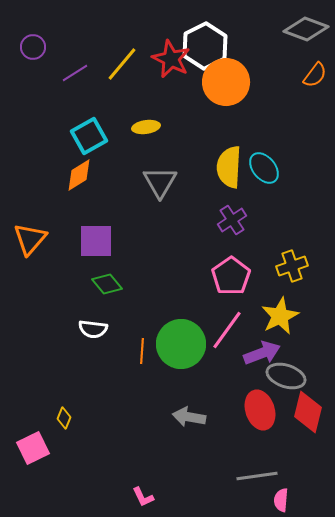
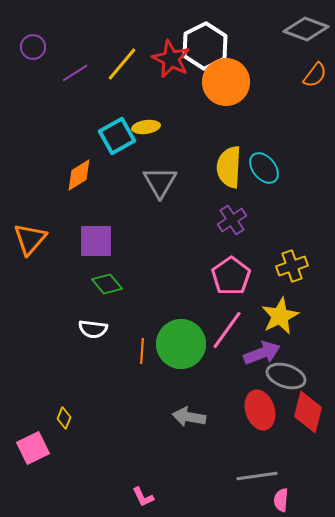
cyan square: moved 28 px right
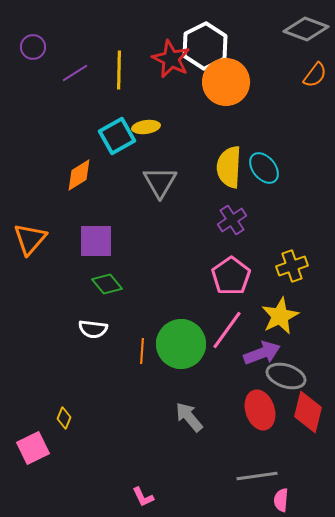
yellow line: moved 3 px left, 6 px down; rotated 39 degrees counterclockwise
gray arrow: rotated 40 degrees clockwise
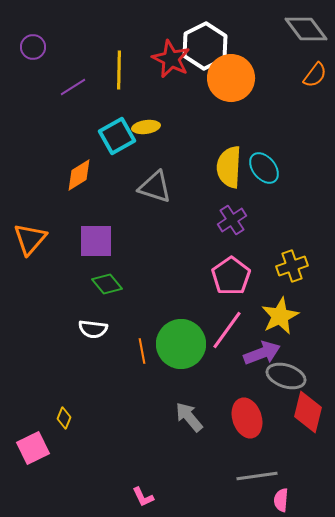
gray diamond: rotated 33 degrees clockwise
purple line: moved 2 px left, 14 px down
orange circle: moved 5 px right, 4 px up
gray triangle: moved 5 px left, 5 px down; rotated 42 degrees counterclockwise
orange line: rotated 15 degrees counterclockwise
red ellipse: moved 13 px left, 8 px down
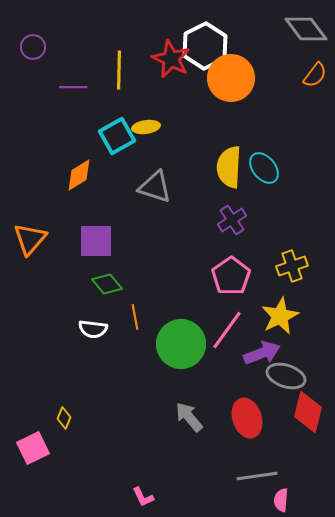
purple line: rotated 32 degrees clockwise
orange line: moved 7 px left, 34 px up
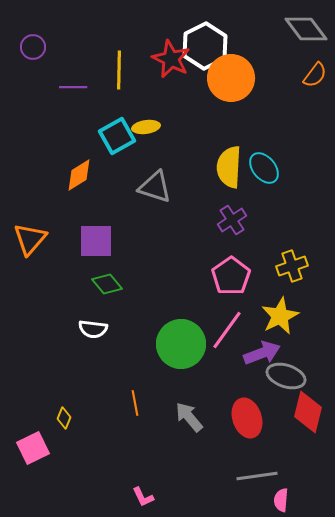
orange line: moved 86 px down
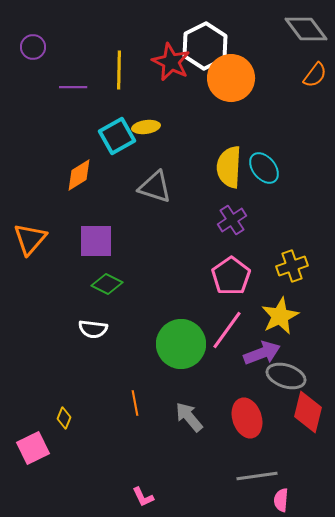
red star: moved 3 px down
green diamond: rotated 24 degrees counterclockwise
